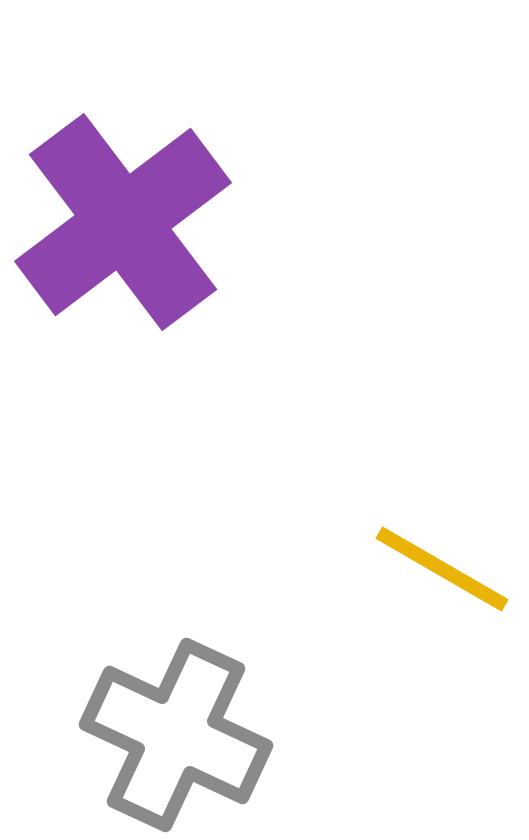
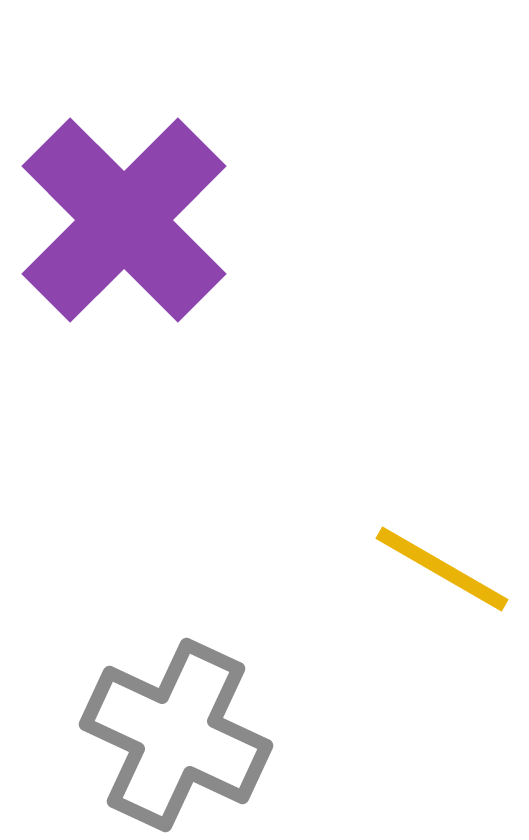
purple cross: moved 1 px right, 2 px up; rotated 8 degrees counterclockwise
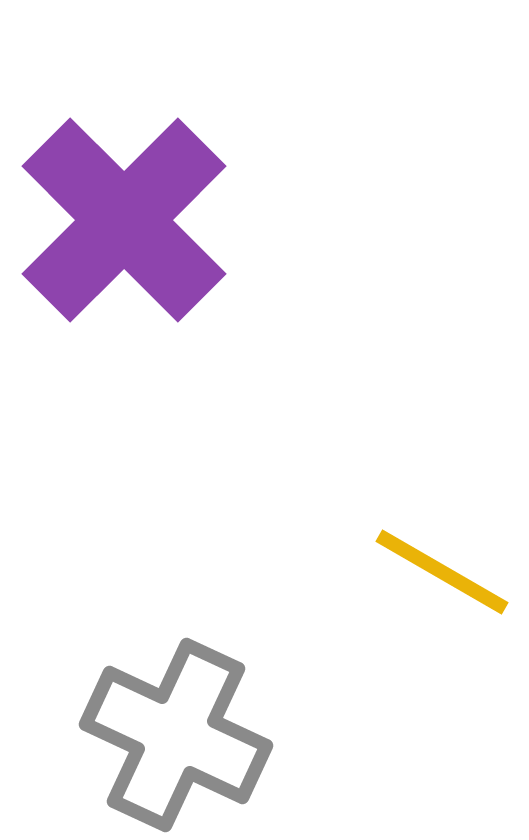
yellow line: moved 3 px down
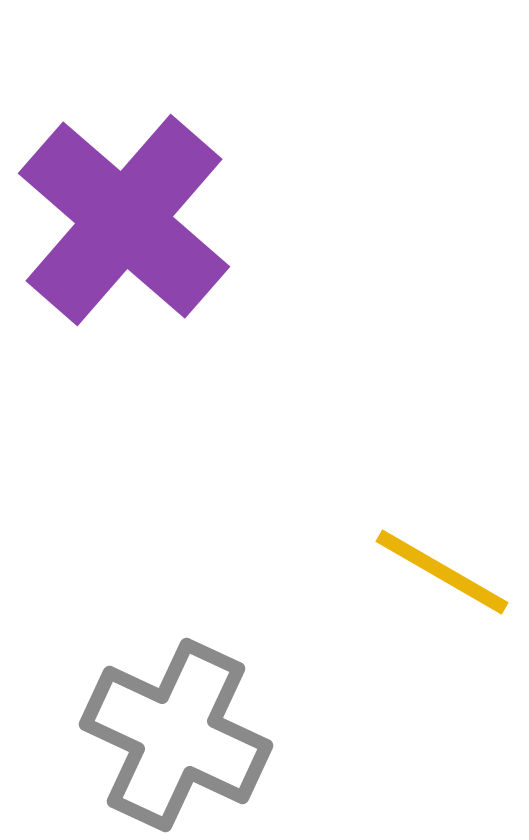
purple cross: rotated 4 degrees counterclockwise
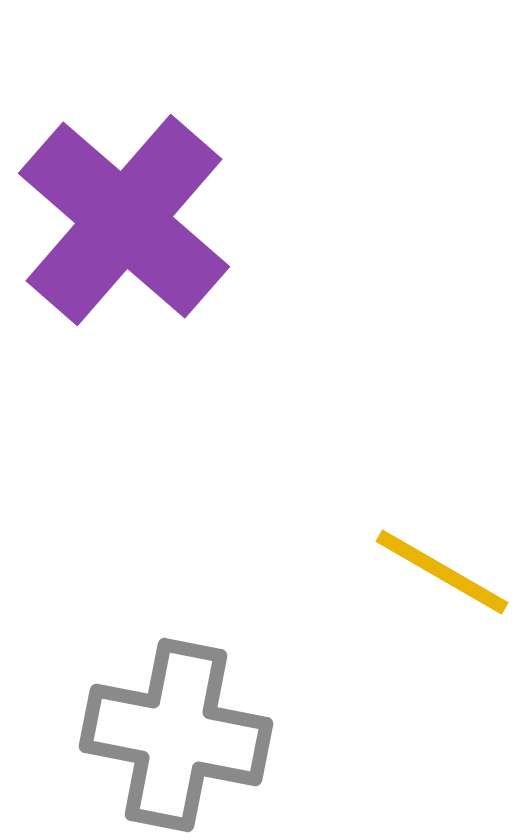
gray cross: rotated 14 degrees counterclockwise
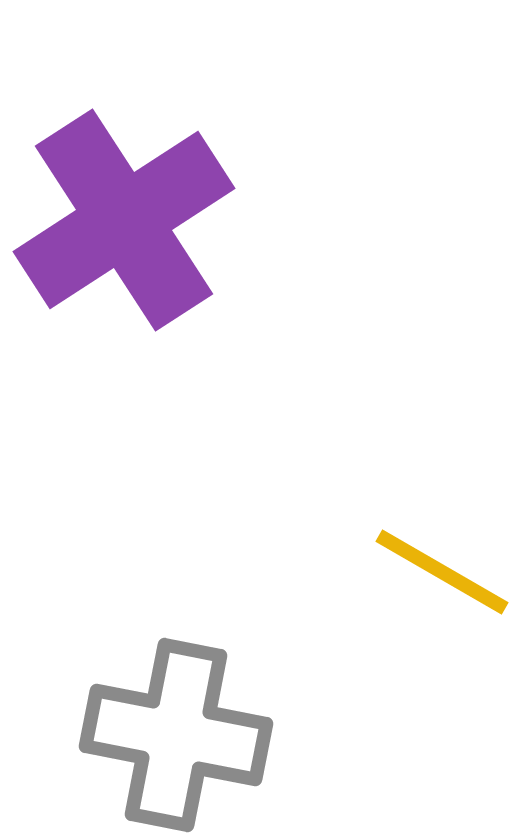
purple cross: rotated 16 degrees clockwise
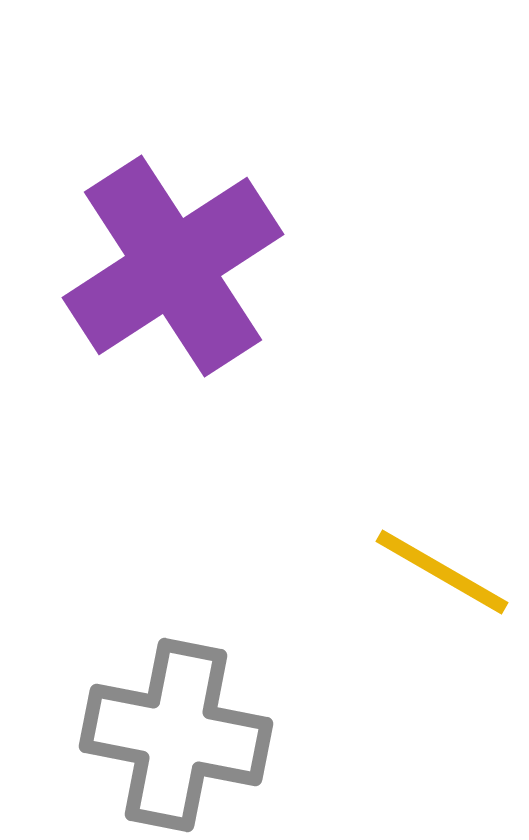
purple cross: moved 49 px right, 46 px down
